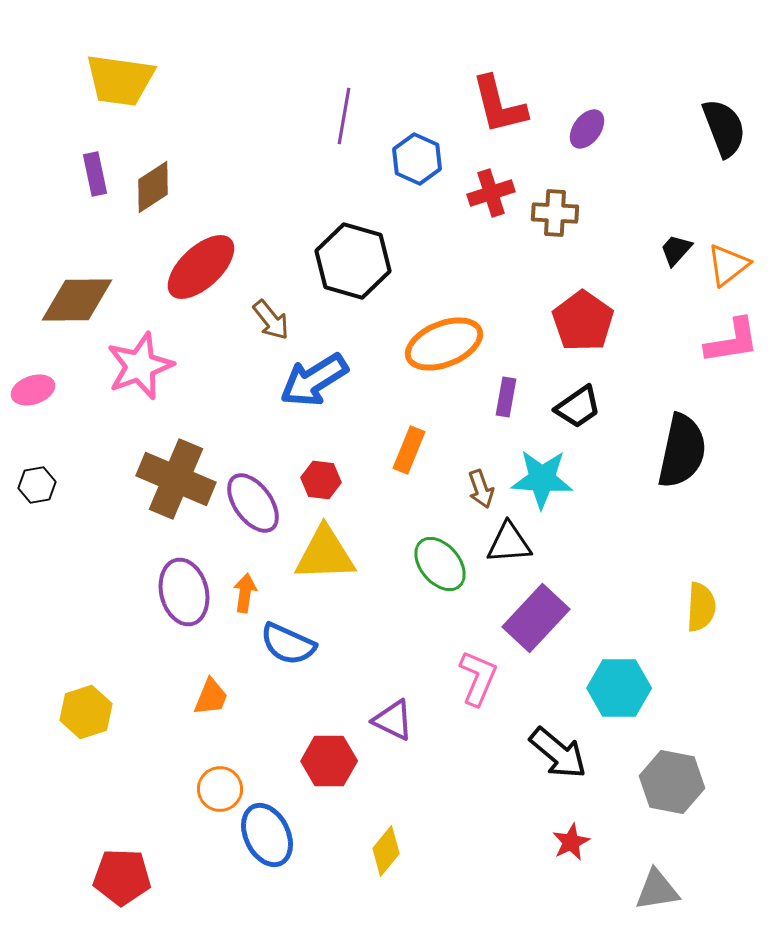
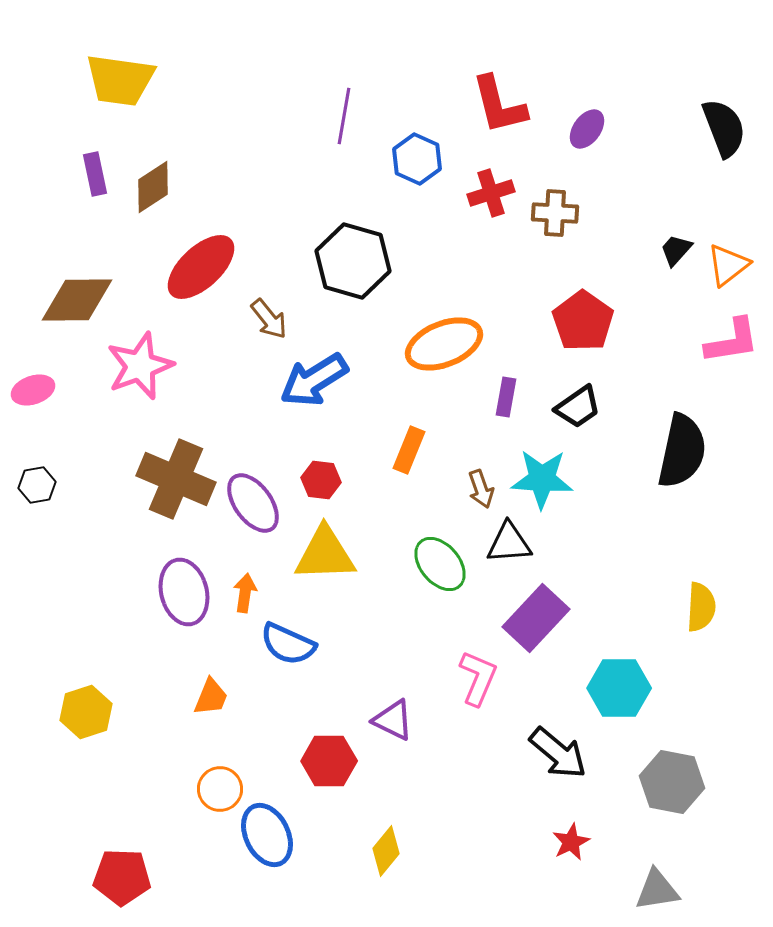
brown arrow at (271, 320): moved 2 px left, 1 px up
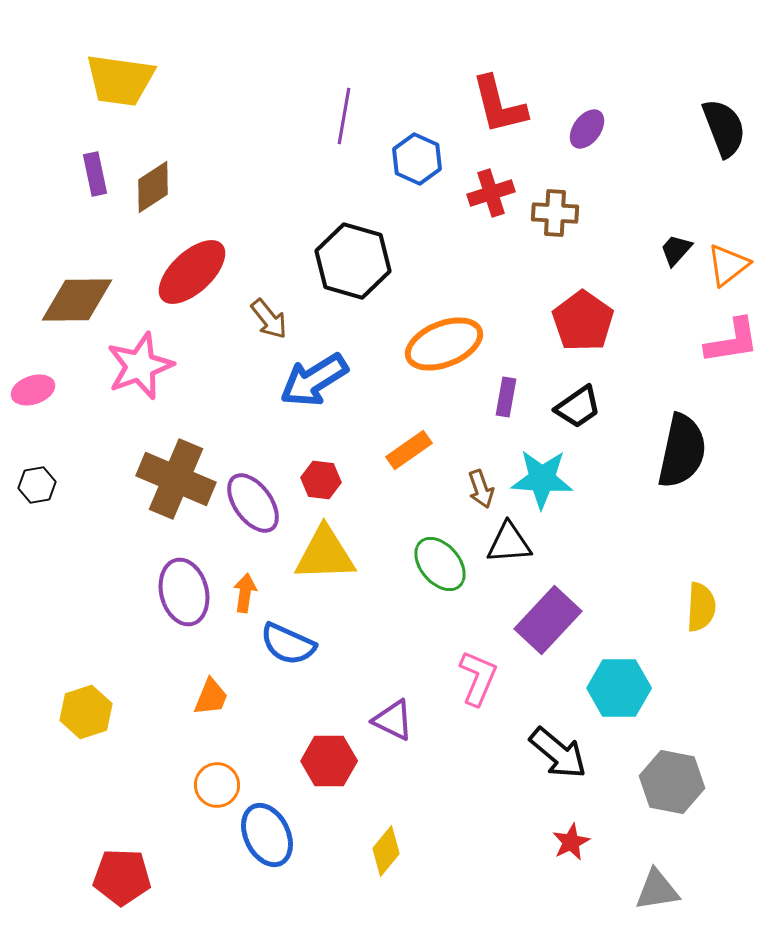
red ellipse at (201, 267): moved 9 px left, 5 px down
orange rectangle at (409, 450): rotated 33 degrees clockwise
purple rectangle at (536, 618): moved 12 px right, 2 px down
orange circle at (220, 789): moved 3 px left, 4 px up
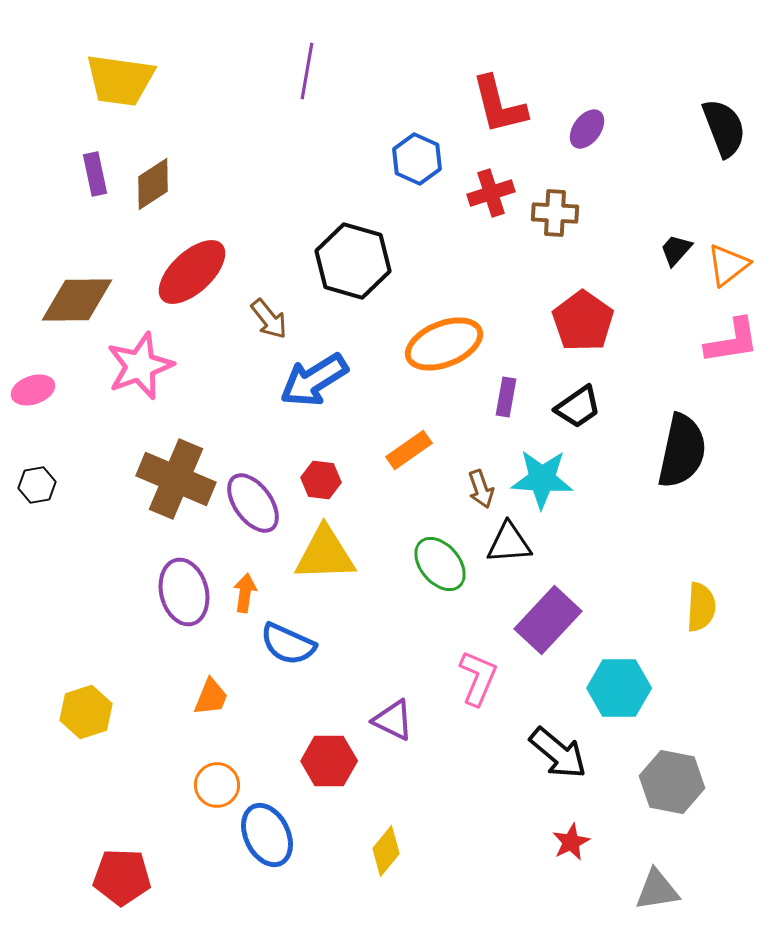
purple line at (344, 116): moved 37 px left, 45 px up
brown diamond at (153, 187): moved 3 px up
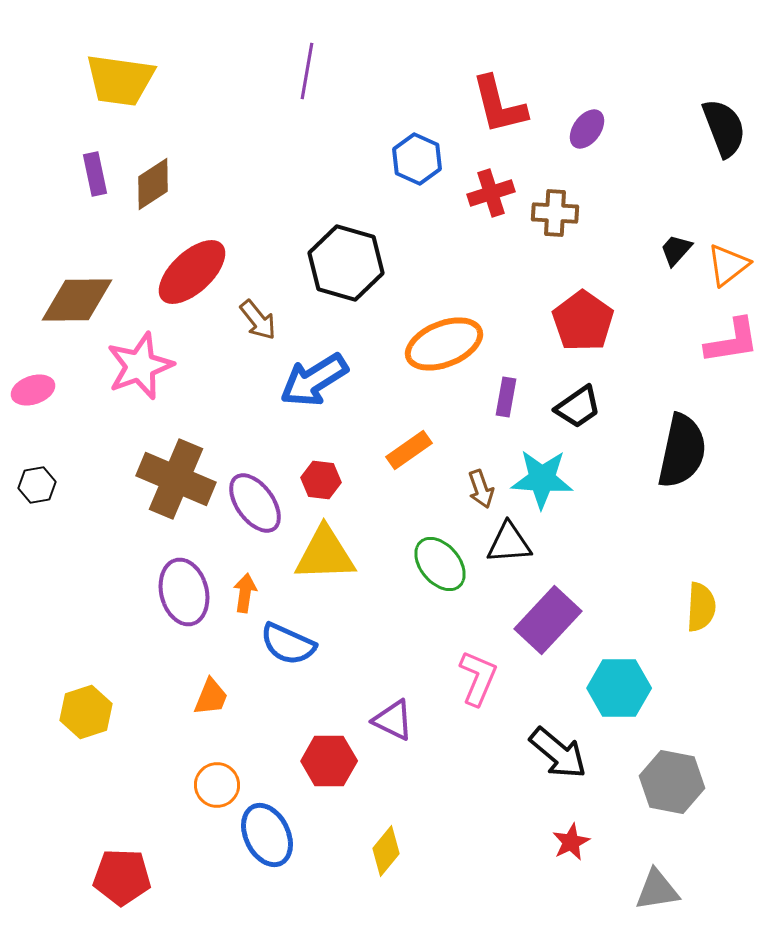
black hexagon at (353, 261): moved 7 px left, 2 px down
brown arrow at (269, 319): moved 11 px left, 1 px down
purple ellipse at (253, 503): moved 2 px right
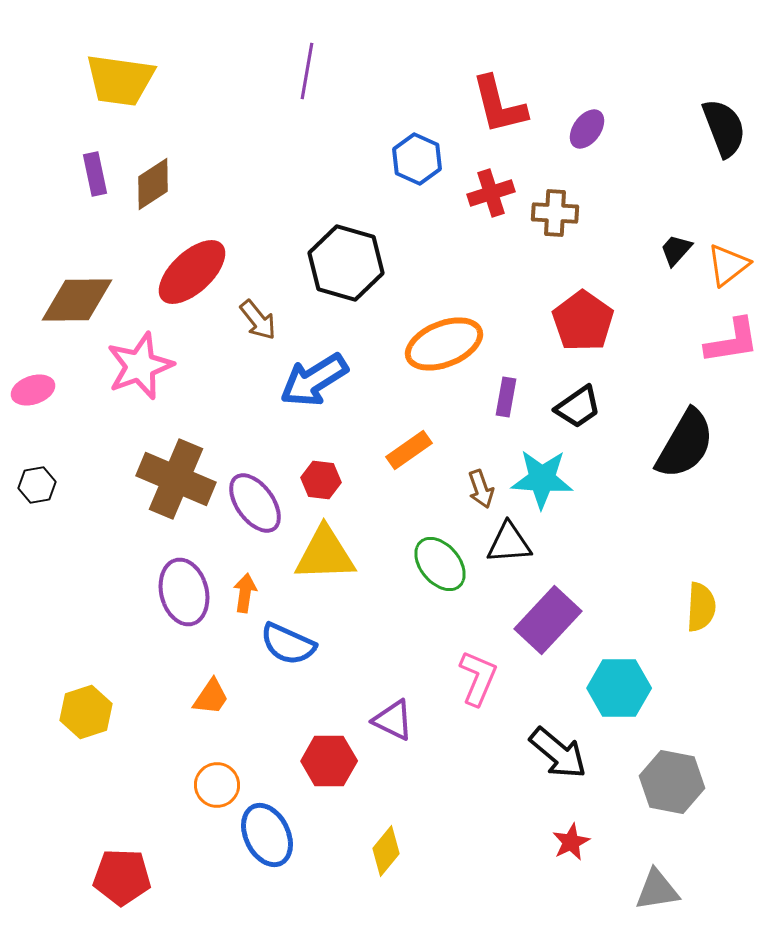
black semicircle at (682, 451): moved 3 px right, 7 px up; rotated 18 degrees clockwise
orange trapezoid at (211, 697): rotated 12 degrees clockwise
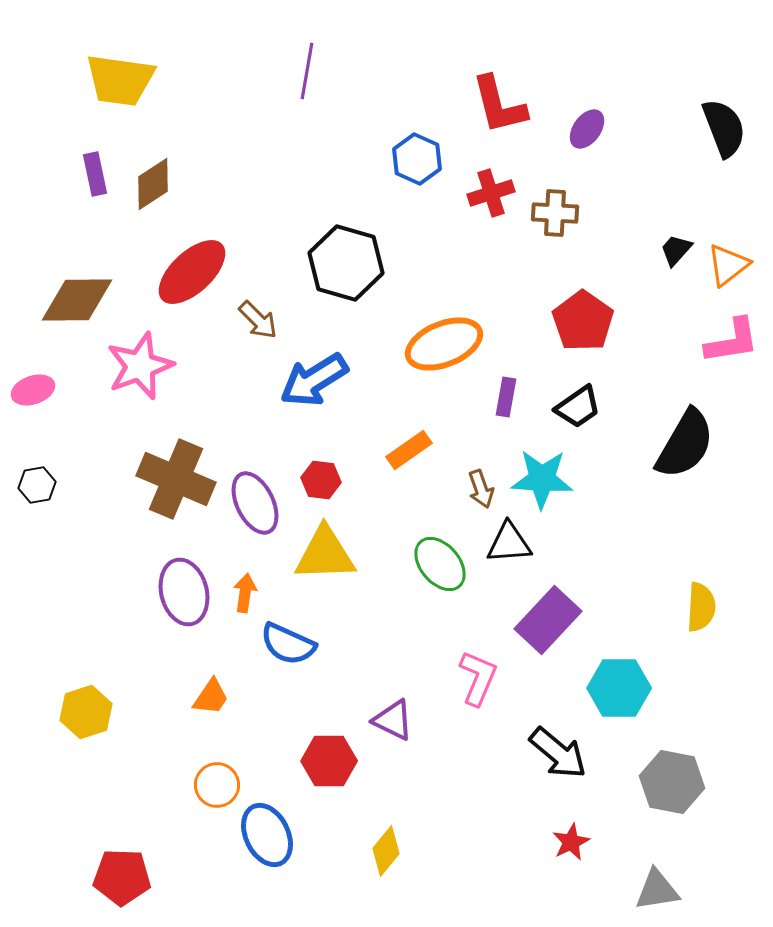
brown arrow at (258, 320): rotated 6 degrees counterclockwise
purple ellipse at (255, 503): rotated 10 degrees clockwise
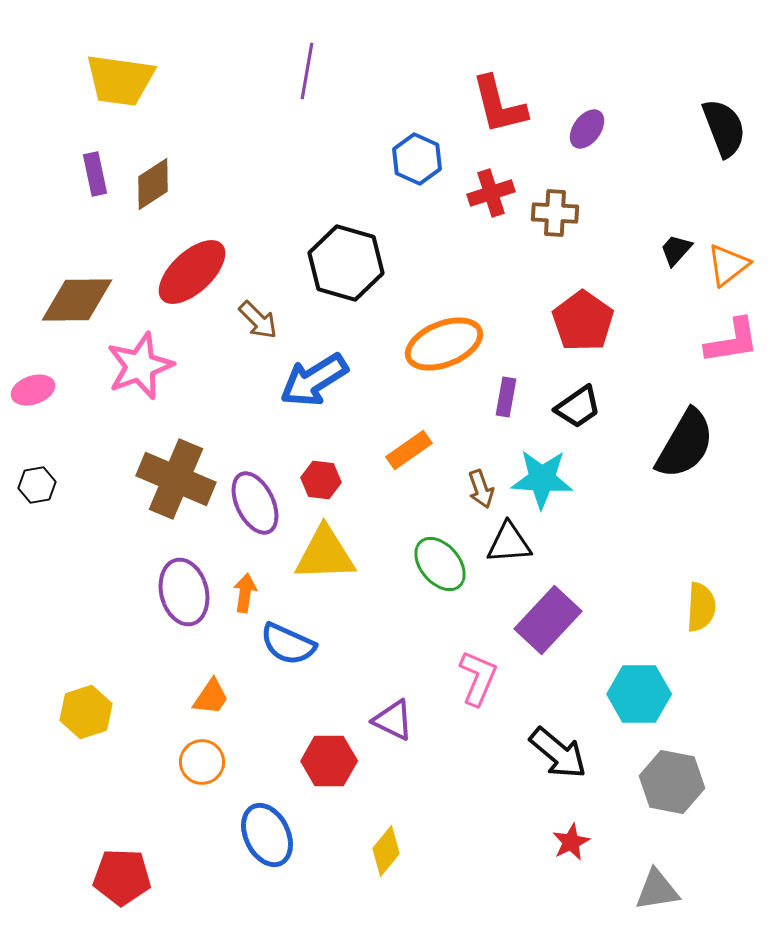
cyan hexagon at (619, 688): moved 20 px right, 6 px down
orange circle at (217, 785): moved 15 px left, 23 px up
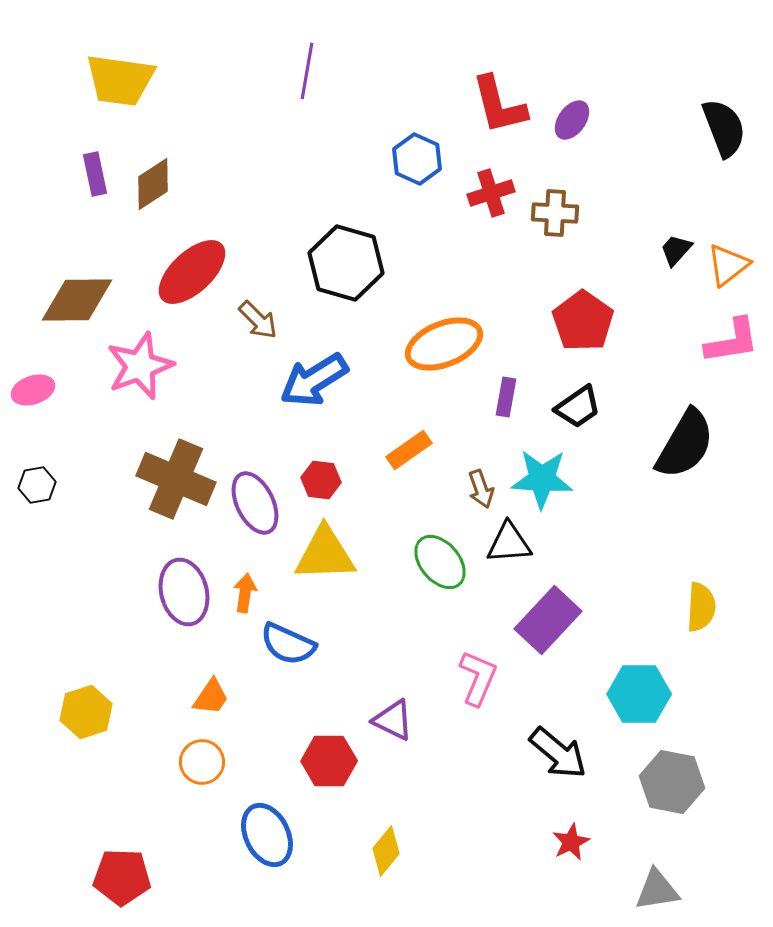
purple ellipse at (587, 129): moved 15 px left, 9 px up
green ellipse at (440, 564): moved 2 px up
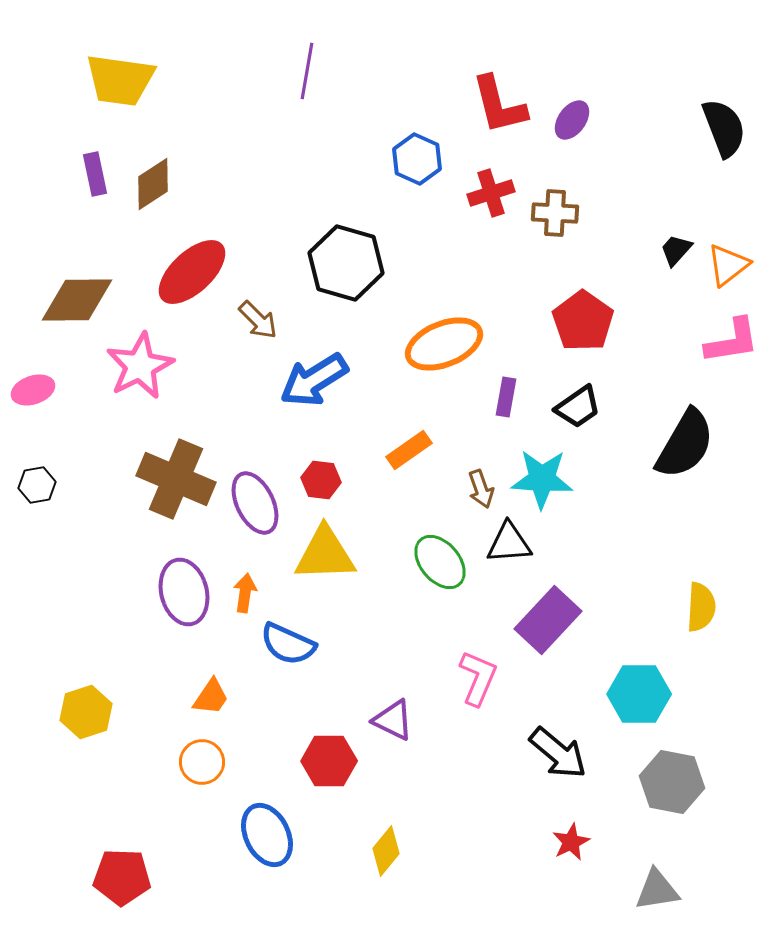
pink star at (140, 366): rotated 6 degrees counterclockwise
